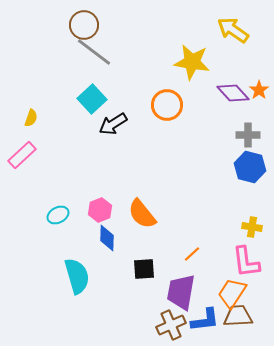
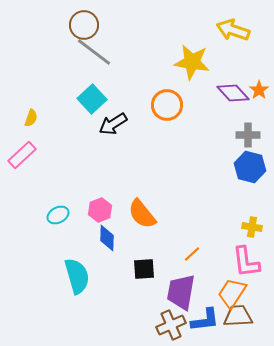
yellow arrow: rotated 16 degrees counterclockwise
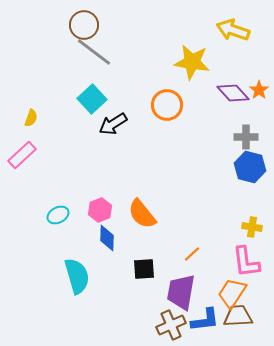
gray cross: moved 2 px left, 2 px down
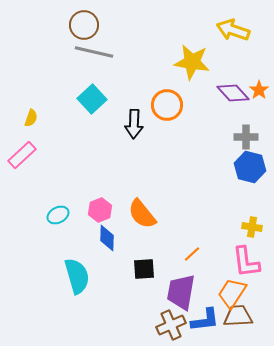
gray line: rotated 24 degrees counterclockwise
black arrow: moved 21 px right; rotated 56 degrees counterclockwise
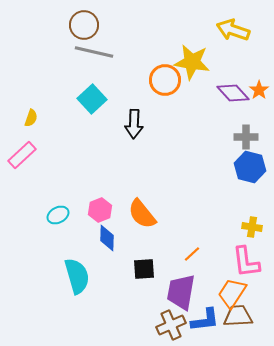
orange circle: moved 2 px left, 25 px up
